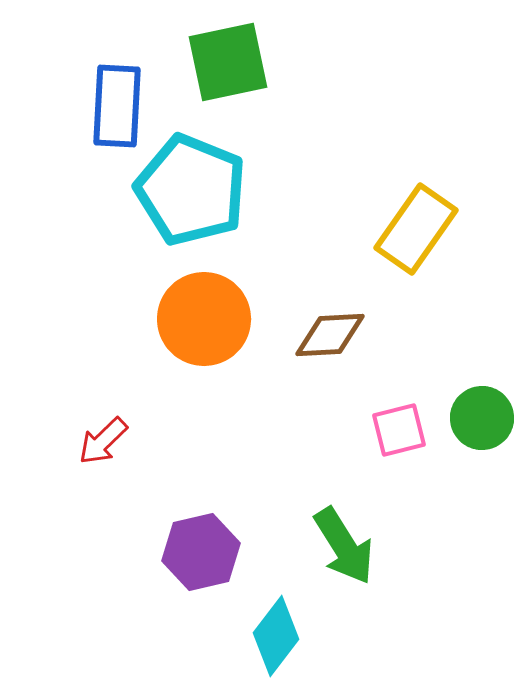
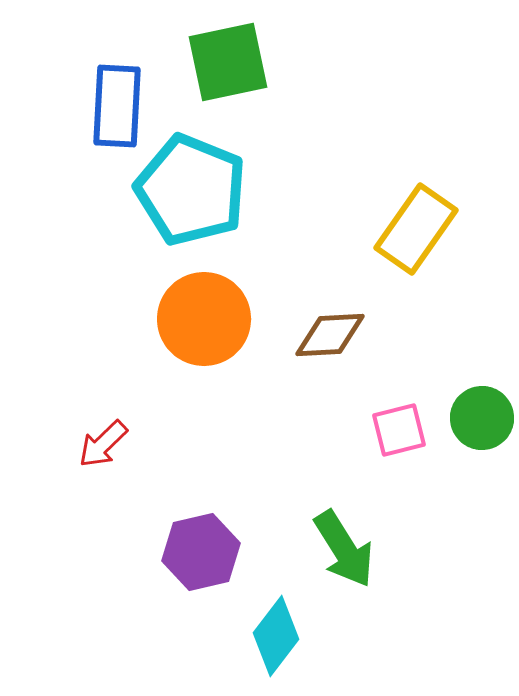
red arrow: moved 3 px down
green arrow: moved 3 px down
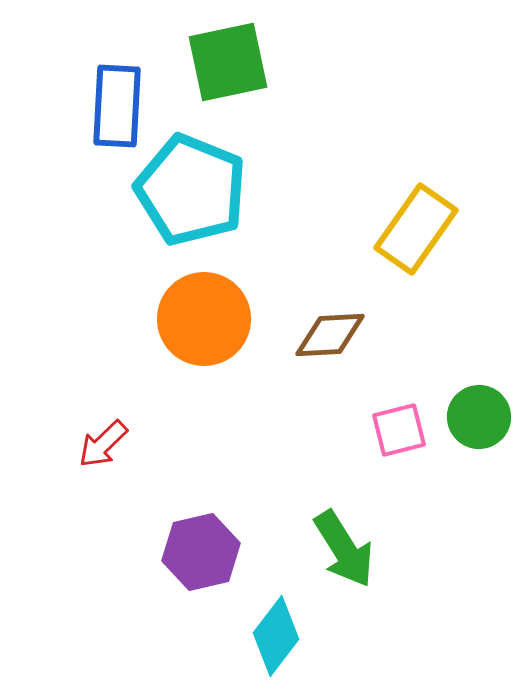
green circle: moved 3 px left, 1 px up
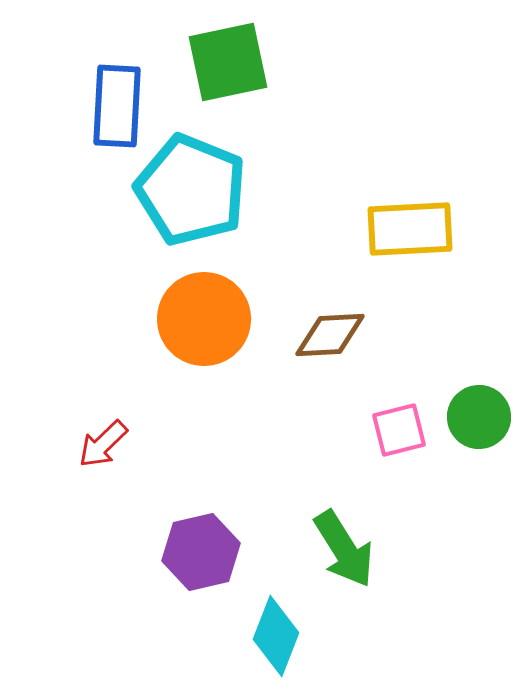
yellow rectangle: moved 6 px left; rotated 52 degrees clockwise
cyan diamond: rotated 16 degrees counterclockwise
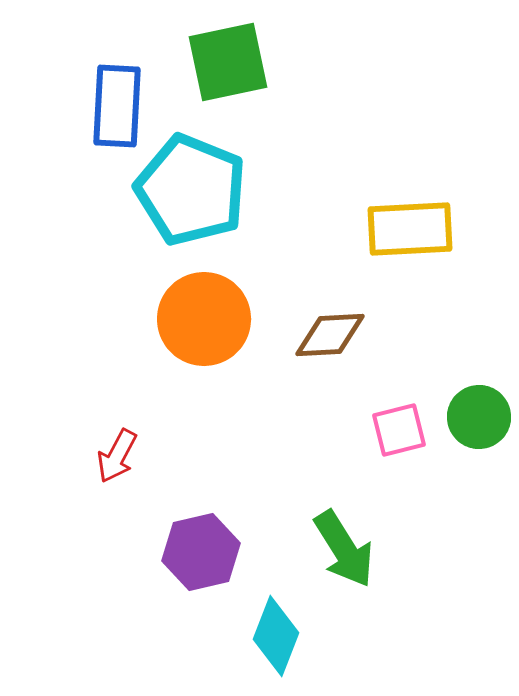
red arrow: moved 14 px right, 12 px down; rotated 18 degrees counterclockwise
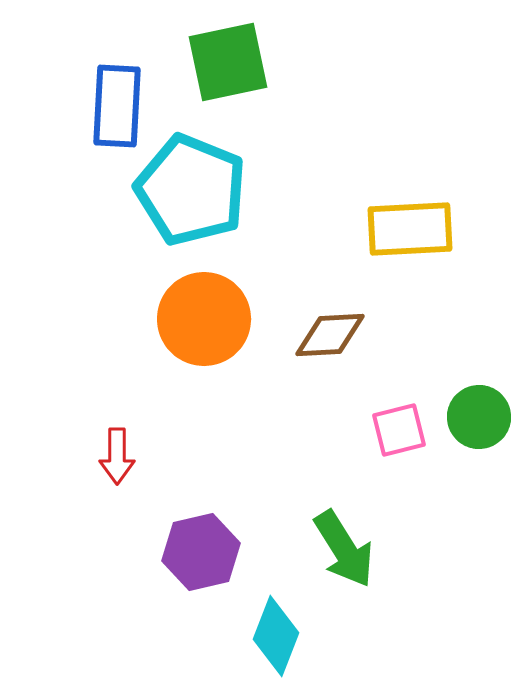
red arrow: rotated 28 degrees counterclockwise
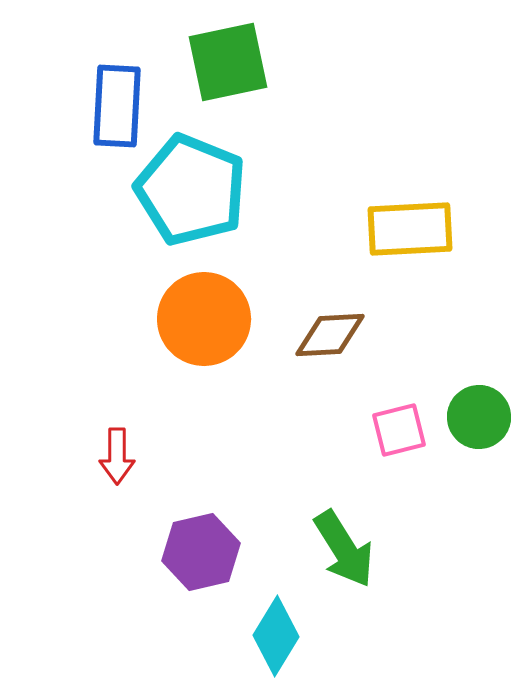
cyan diamond: rotated 10 degrees clockwise
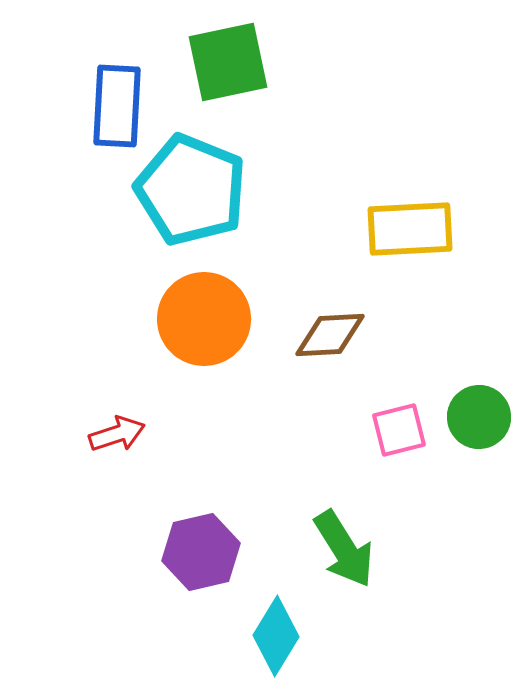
red arrow: moved 22 px up; rotated 108 degrees counterclockwise
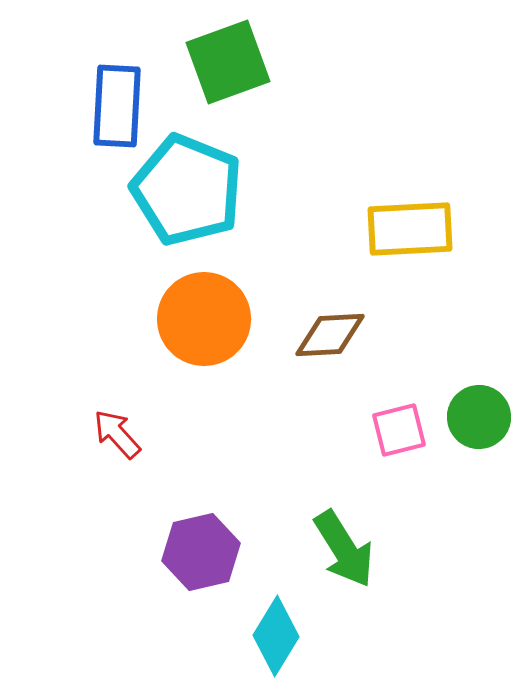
green square: rotated 8 degrees counterclockwise
cyan pentagon: moved 4 px left
red arrow: rotated 114 degrees counterclockwise
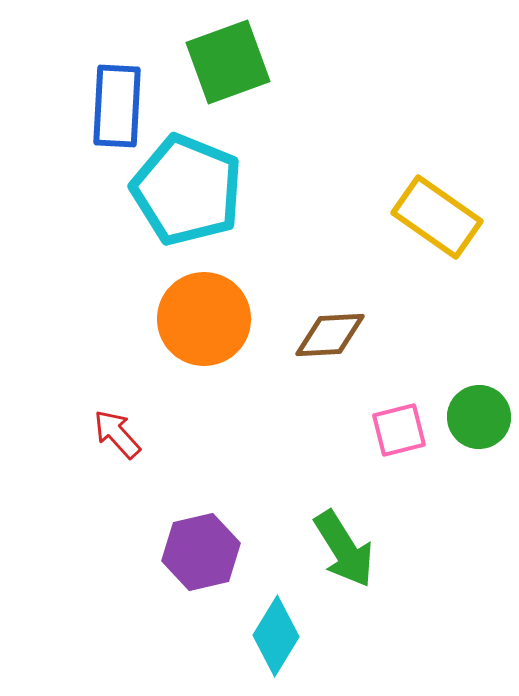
yellow rectangle: moved 27 px right, 12 px up; rotated 38 degrees clockwise
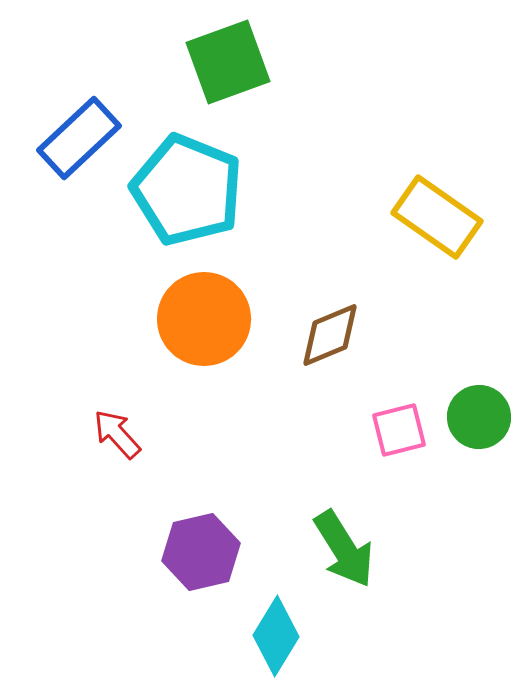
blue rectangle: moved 38 px left, 32 px down; rotated 44 degrees clockwise
brown diamond: rotated 20 degrees counterclockwise
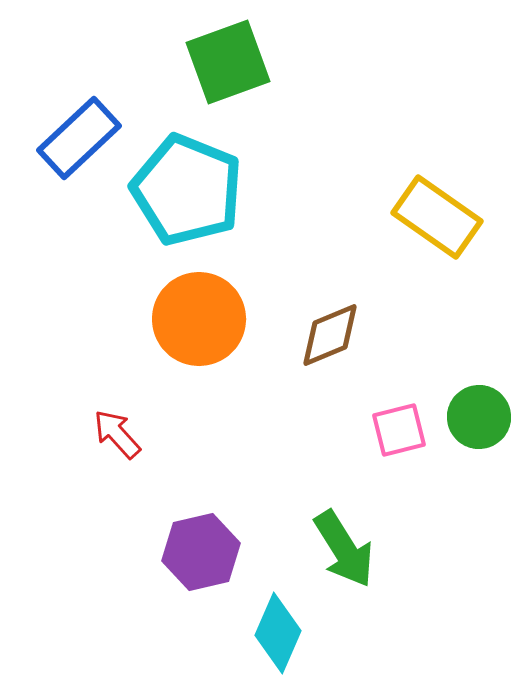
orange circle: moved 5 px left
cyan diamond: moved 2 px right, 3 px up; rotated 8 degrees counterclockwise
